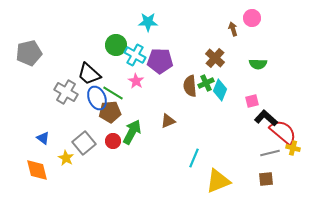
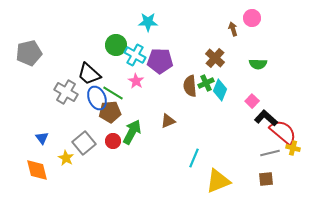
pink square: rotated 32 degrees counterclockwise
blue triangle: moved 1 px left; rotated 16 degrees clockwise
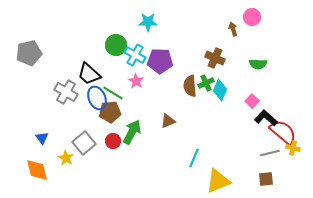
pink circle: moved 1 px up
brown cross: rotated 18 degrees counterclockwise
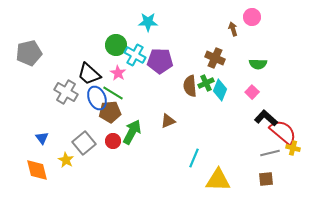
pink star: moved 18 px left, 8 px up
pink square: moved 9 px up
yellow star: moved 2 px down
yellow triangle: moved 1 px up; rotated 24 degrees clockwise
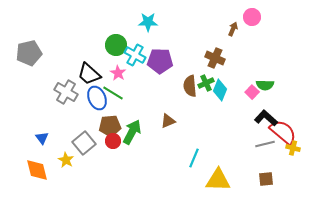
brown arrow: rotated 40 degrees clockwise
green semicircle: moved 7 px right, 21 px down
brown pentagon: moved 14 px down
gray line: moved 5 px left, 9 px up
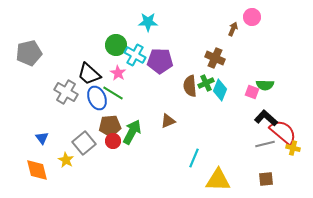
pink square: rotated 24 degrees counterclockwise
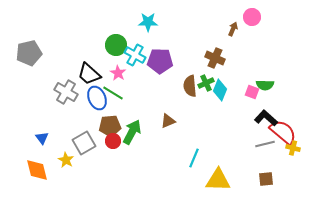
gray square: rotated 10 degrees clockwise
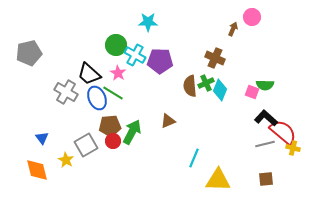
gray square: moved 2 px right, 2 px down
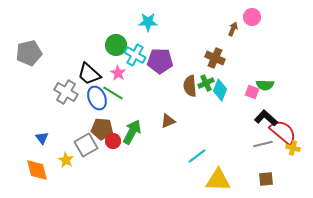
brown pentagon: moved 8 px left, 3 px down; rotated 10 degrees clockwise
gray line: moved 2 px left
cyan line: moved 3 px right, 2 px up; rotated 30 degrees clockwise
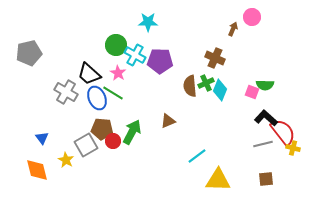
red semicircle: rotated 12 degrees clockwise
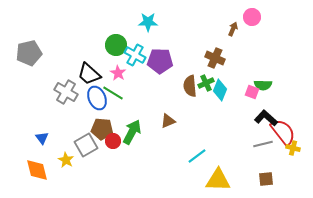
green semicircle: moved 2 px left
